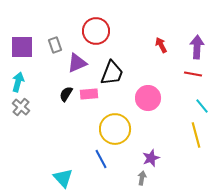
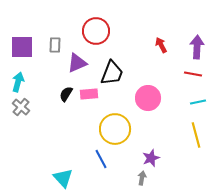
gray rectangle: rotated 21 degrees clockwise
cyan line: moved 4 px left, 4 px up; rotated 63 degrees counterclockwise
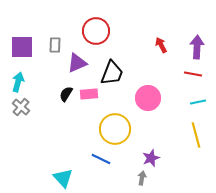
blue line: rotated 36 degrees counterclockwise
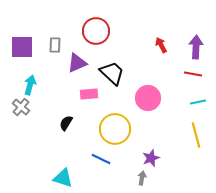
purple arrow: moved 1 px left
black trapezoid: rotated 68 degrees counterclockwise
cyan arrow: moved 12 px right, 3 px down
black semicircle: moved 29 px down
cyan triangle: rotated 30 degrees counterclockwise
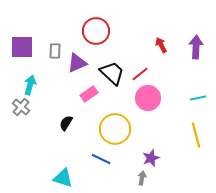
gray rectangle: moved 6 px down
red line: moved 53 px left; rotated 48 degrees counterclockwise
pink rectangle: rotated 30 degrees counterclockwise
cyan line: moved 4 px up
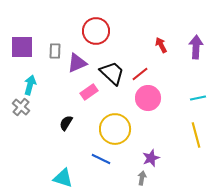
pink rectangle: moved 2 px up
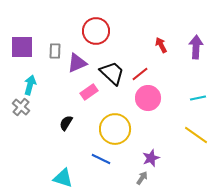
yellow line: rotated 40 degrees counterclockwise
gray arrow: rotated 24 degrees clockwise
